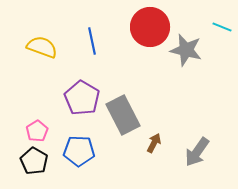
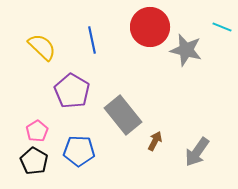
blue line: moved 1 px up
yellow semicircle: rotated 24 degrees clockwise
purple pentagon: moved 10 px left, 7 px up
gray rectangle: rotated 12 degrees counterclockwise
brown arrow: moved 1 px right, 2 px up
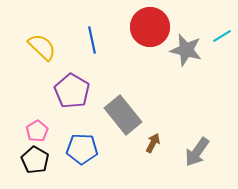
cyan line: moved 9 px down; rotated 54 degrees counterclockwise
brown arrow: moved 2 px left, 2 px down
blue pentagon: moved 3 px right, 2 px up
black pentagon: moved 1 px right, 1 px up
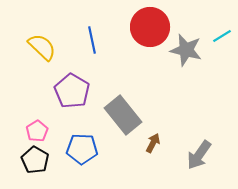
gray arrow: moved 2 px right, 3 px down
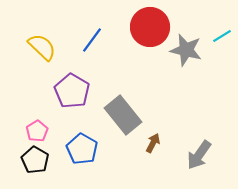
blue line: rotated 48 degrees clockwise
blue pentagon: rotated 28 degrees clockwise
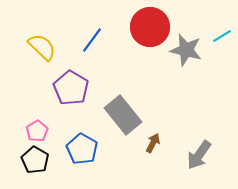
purple pentagon: moved 1 px left, 3 px up
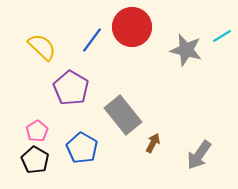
red circle: moved 18 px left
blue pentagon: moved 1 px up
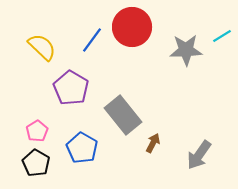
gray star: rotated 16 degrees counterclockwise
black pentagon: moved 1 px right, 3 px down
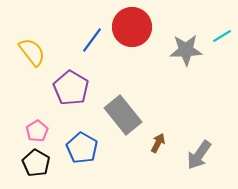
yellow semicircle: moved 10 px left, 5 px down; rotated 8 degrees clockwise
brown arrow: moved 5 px right
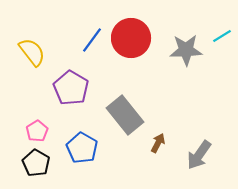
red circle: moved 1 px left, 11 px down
gray rectangle: moved 2 px right
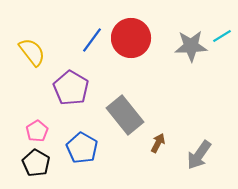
gray star: moved 5 px right, 4 px up
